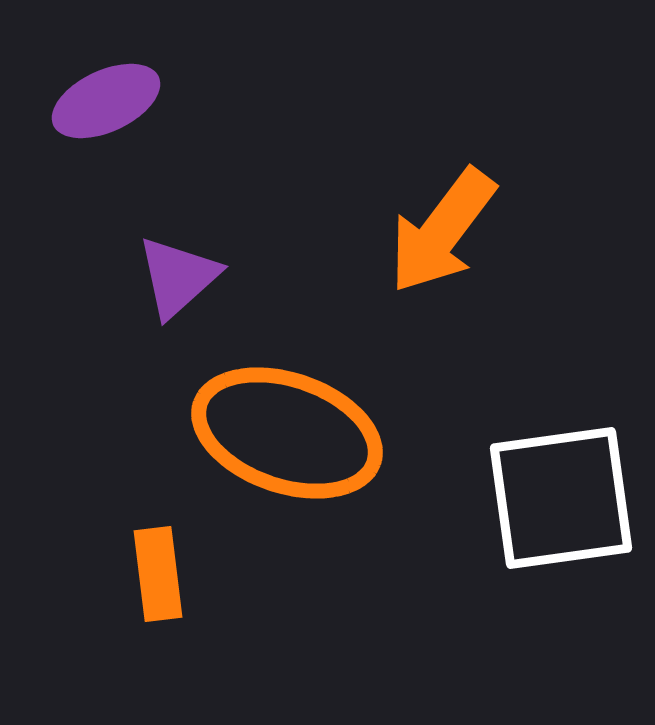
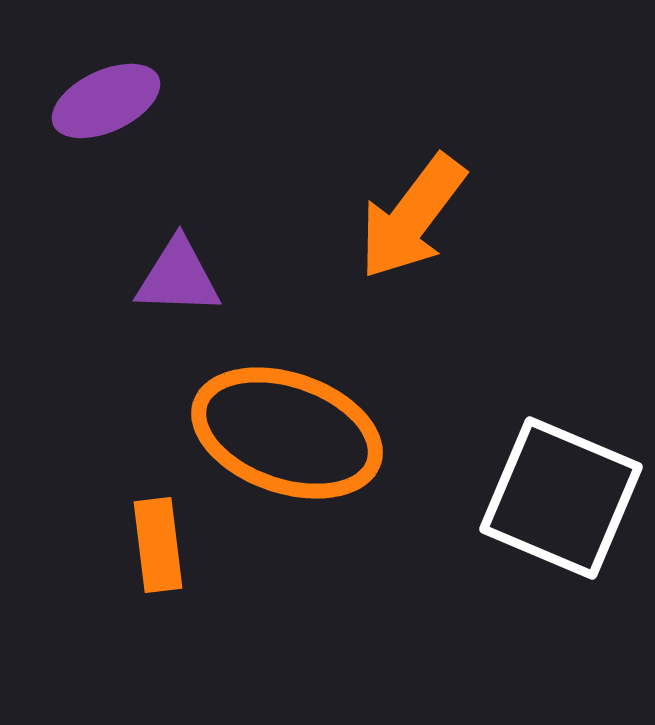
orange arrow: moved 30 px left, 14 px up
purple triangle: rotated 44 degrees clockwise
white square: rotated 31 degrees clockwise
orange rectangle: moved 29 px up
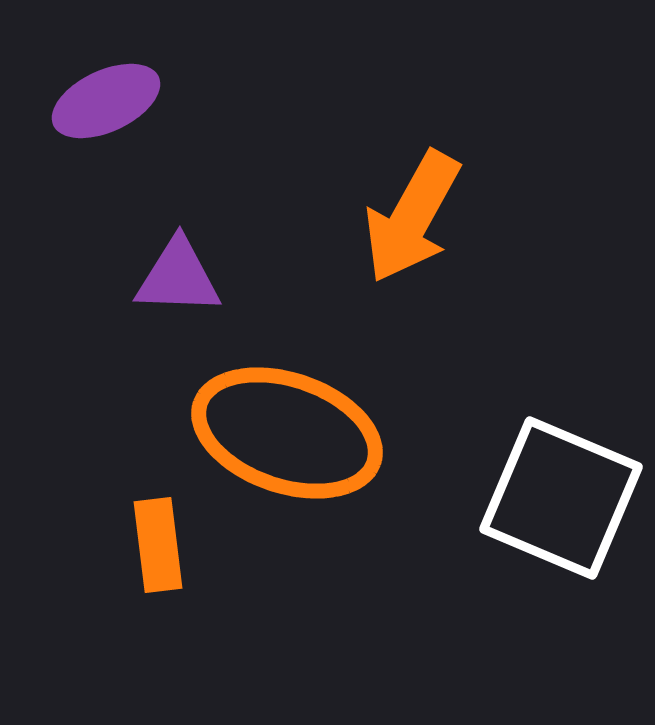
orange arrow: rotated 8 degrees counterclockwise
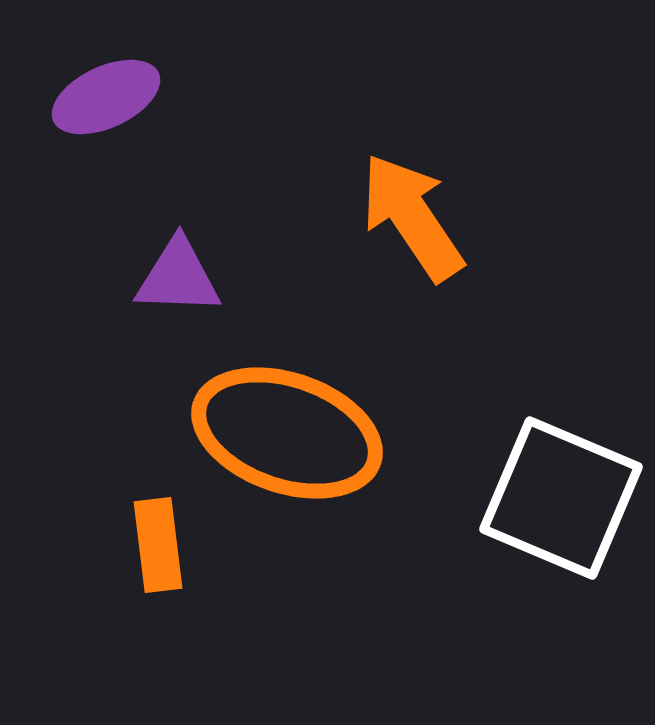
purple ellipse: moved 4 px up
orange arrow: rotated 117 degrees clockwise
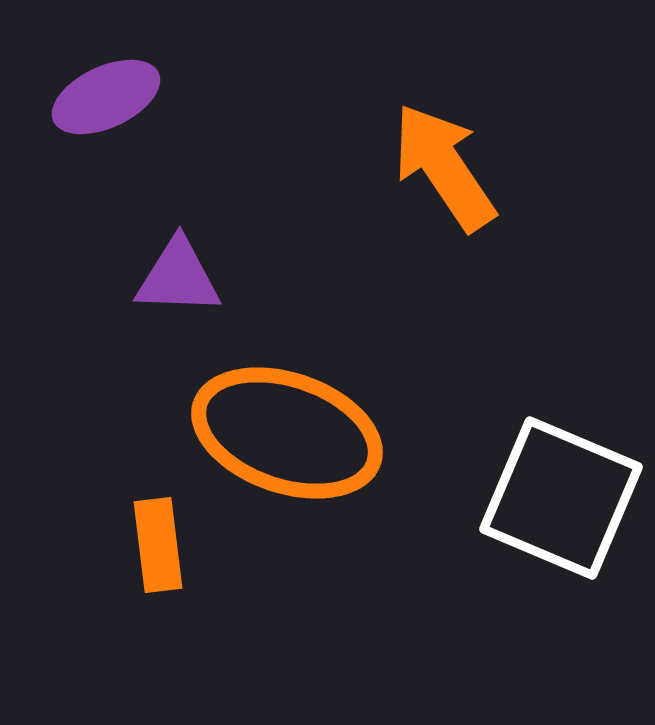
orange arrow: moved 32 px right, 50 px up
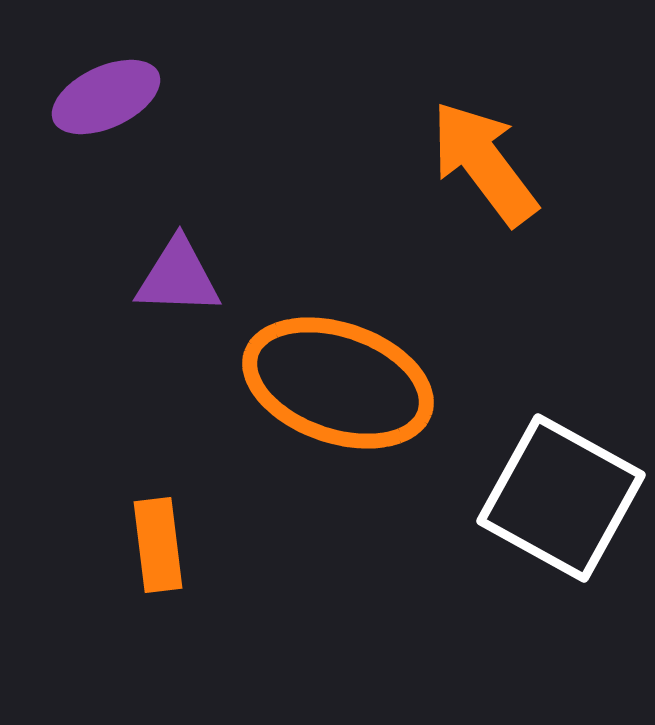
orange arrow: moved 40 px right, 4 px up; rotated 3 degrees counterclockwise
orange ellipse: moved 51 px right, 50 px up
white square: rotated 6 degrees clockwise
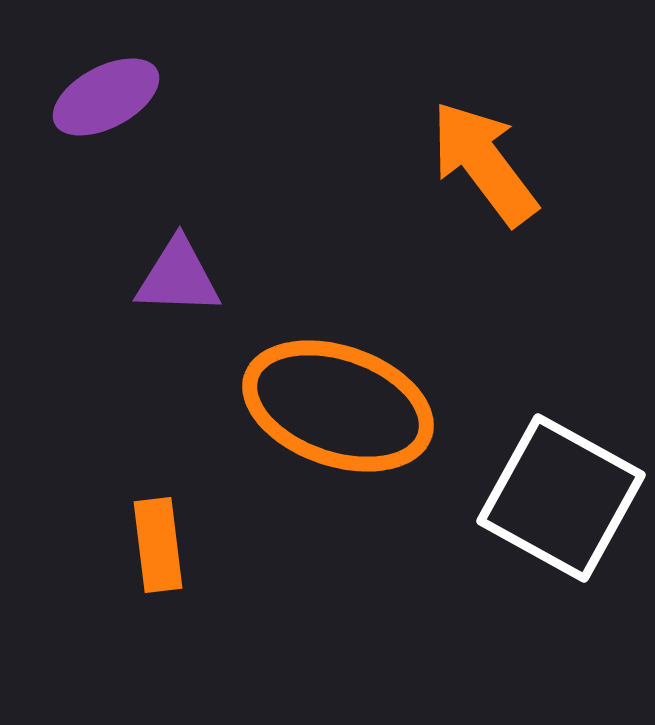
purple ellipse: rotated 3 degrees counterclockwise
orange ellipse: moved 23 px down
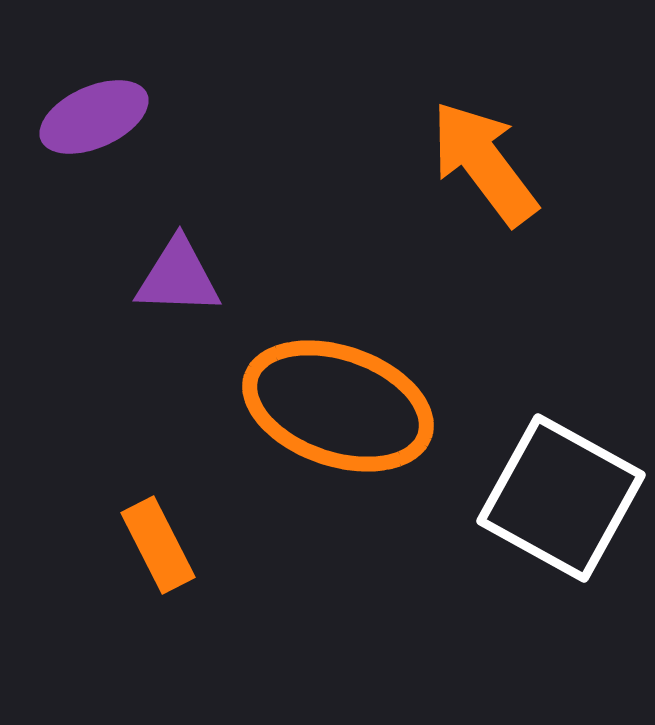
purple ellipse: moved 12 px left, 20 px down; rotated 4 degrees clockwise
orange rectangle: rotated 20 degrees counterclockwise
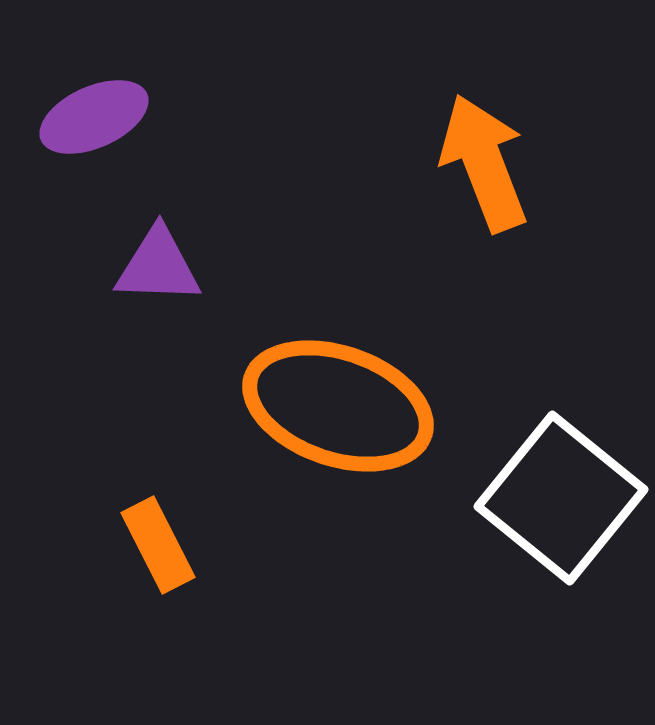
orange arrow: rotated 16 degrees clockwise
purple triangle: moved 20 px left, 11 px up
white square: rotated 10 degrees clockwise
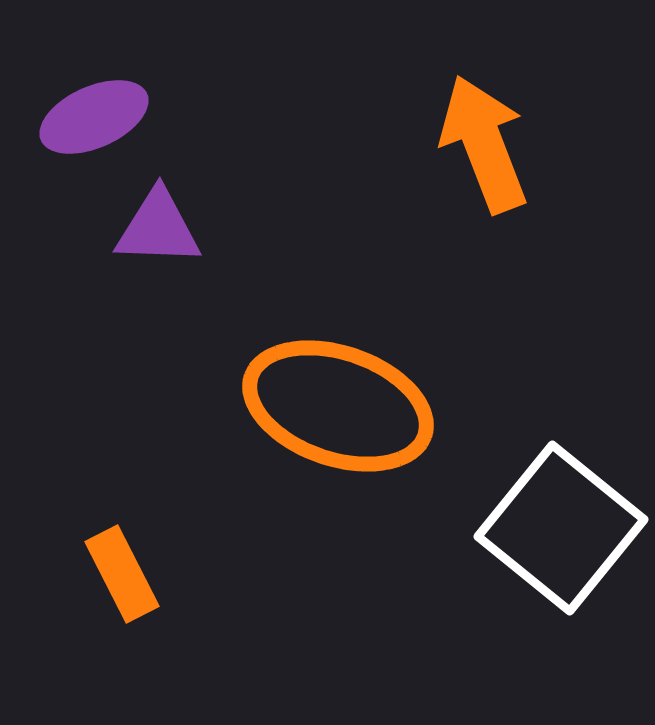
orange arrow: moved 19 px up
purple triangle: moved 38 px up
white square: moved 30 px down
orange rectangle: moved 36 px left, 29 px down
